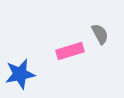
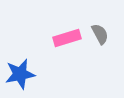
pink rectangle: moved 3 px left, 13 px up
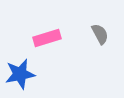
pink rectangle: moved 20 px left
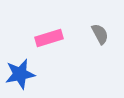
pink rectangle: moved 2 px right
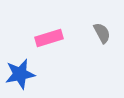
gray semicircle: moved 2 px right, 1 px up
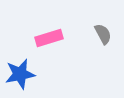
gray semicircle: moved 1 px right, 1 px down
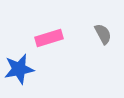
blue star: moved 1 px left, 5 px up
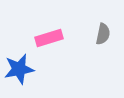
gray semicircle: rotated 40 degrees clockwise
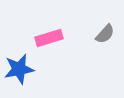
gray semicircle: moved 2 px right; rotated 30 degrees clockwise
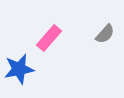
pink rectangle: rotated 32 degrees counterclockwise
